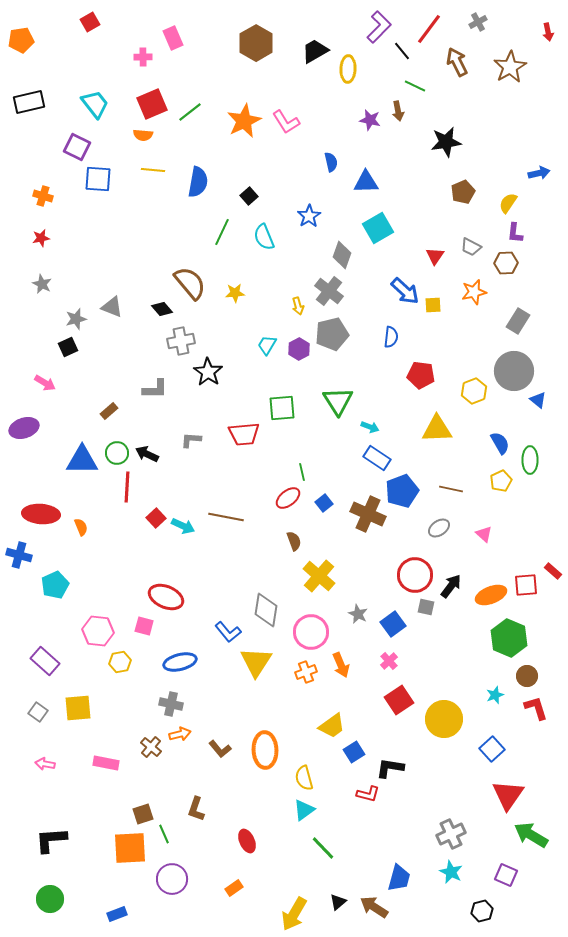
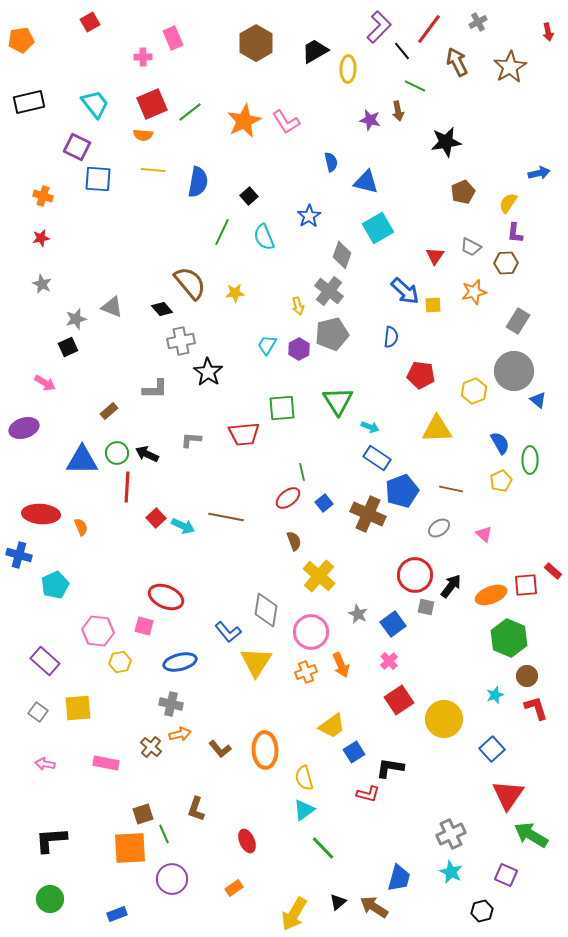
blue triangle at (366, 182): rotated 16 degrees clockwise
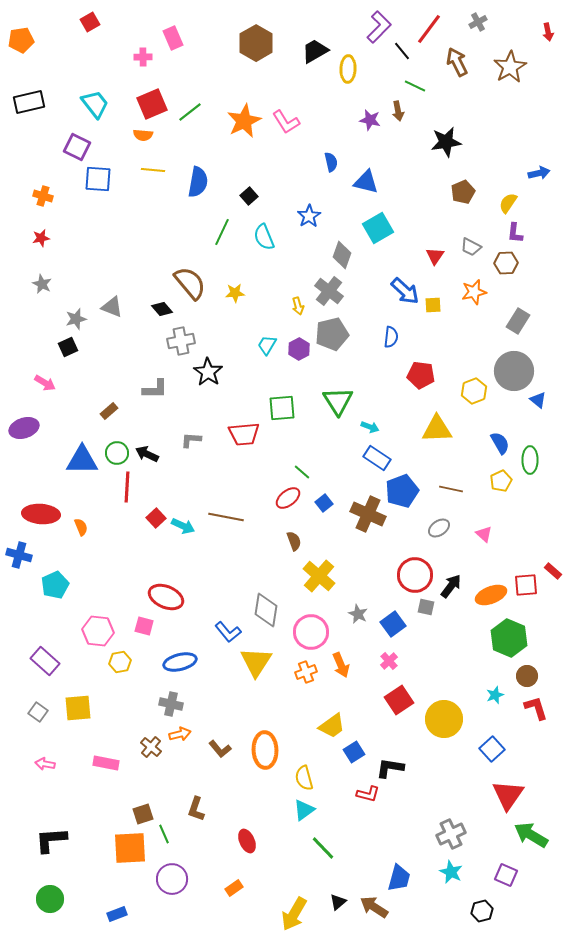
green line at (302, 472): rotated 36 degrees counterclockwise
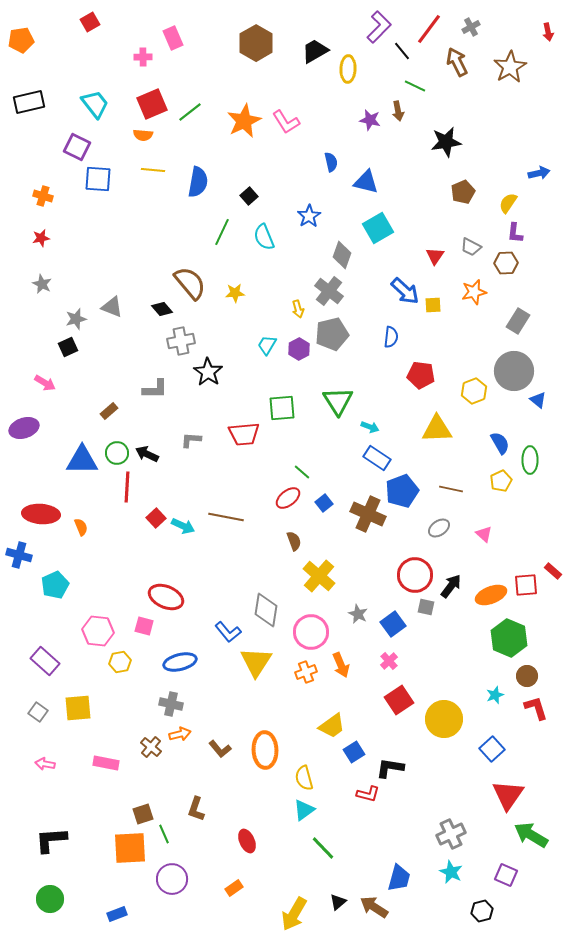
gray cross at (478, 22): moved 7 px left, 5 px down
yellow arrow at (298, 306): moved 3 px down
